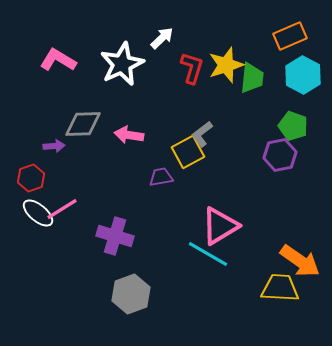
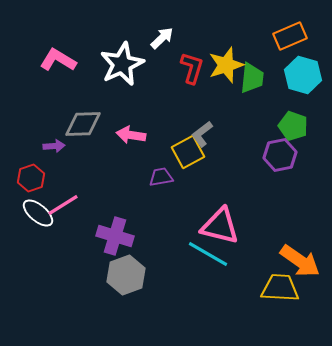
cyan hexagon: rotated 12 degrees counterclockwise
pink arrow: moved 2 px right
pink line: moved 1 px right, 4 px up
pink triangle: rotated 45 degrees clockwise
gray hexagon: moved 5 px left, 19 px up
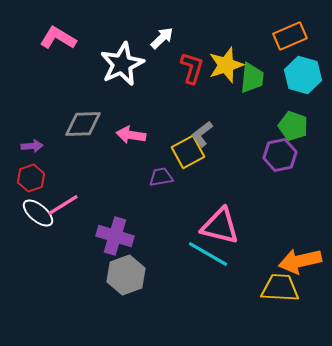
pink L-shape: moved 22 px up
purple arrow: moved 22 px left
orange arrow: rotated 132 degrees clockwise
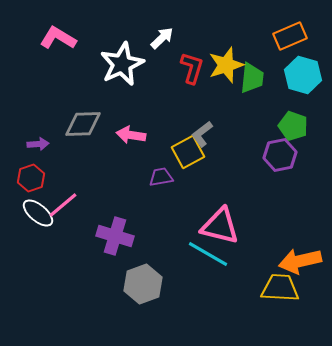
purple arrow: moved 6 px right, 2 px up
pink line: rotated 8 degrees counterclockwise
gray hexagon: moved 17 px right, 9 px down
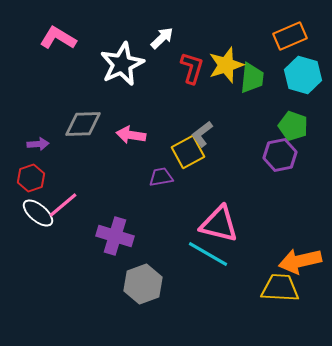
pink triangle: moved 1 px left, 2 px up
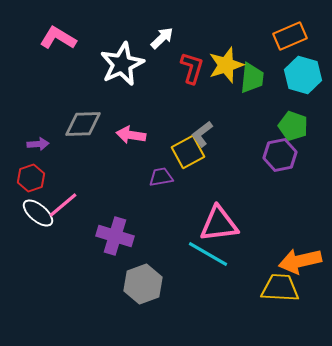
pink triangle: rotated 21 degrees counterclockwise
